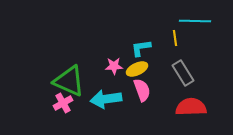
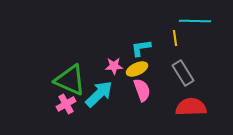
green triangle: moved 1 px right, 1 px up
cyan arrow: moved 7 px left, 5 px up; rotated 144 degrees clockwise
pink cross: moved 3 px right, 1 px down
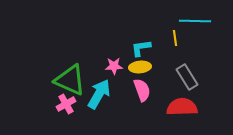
yellow ellipse: moved 3 px right, 2 px up; rotated 20 degrees clockwise
gray rectangle: moved 4 px right, 4 px down
cyan arrow: rotated 16 degrees counterclockwise
red semicircle: moved 9 px left
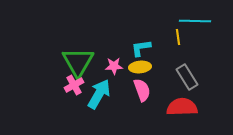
yellow line: moved 3 px right, 1 px up
green triangle: moved 8 px right, 18 px up; rotated 36 degrees clockwise
pink cross: moved 8 px right, 19 px up
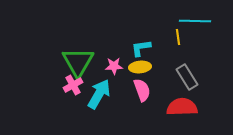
pink cross: moved 1 px left
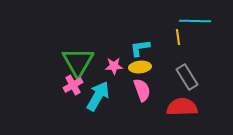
cyan L-shape: moved 1 px left
cyan arrow: moved 1 px left, 2 px down
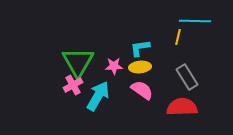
yellow line: rotated 21 degrees clockwise
pink semicircle: rotated 35 degrees counterclockwise
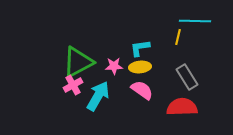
green triangle: rotated 32 degrees clockwise
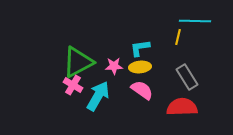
pink cross: rotated 30 degrees counterclockwise
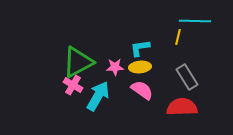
pink star: moved 1 px right, 1 px down
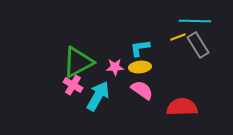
yellow line: rotated 56 degrees clockwise
gray rectangle: moved 11 px right, 32 px up
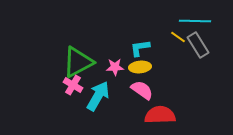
yellow line: rotated 56 degrees clockwise
red semicircle: moved 22 px left, 8 px down
